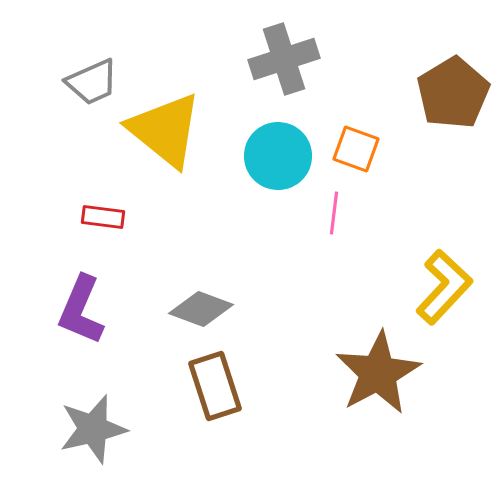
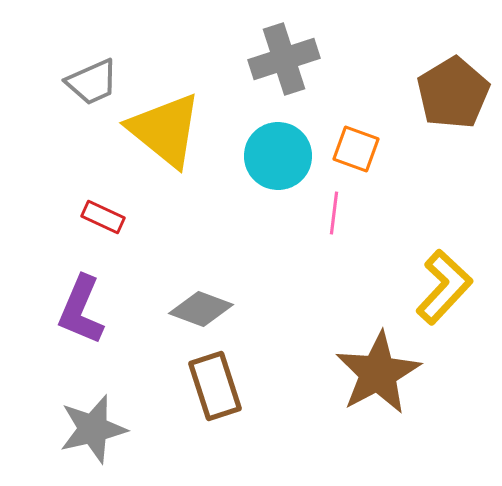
red rectangle: rotated 18 degrees clockwise
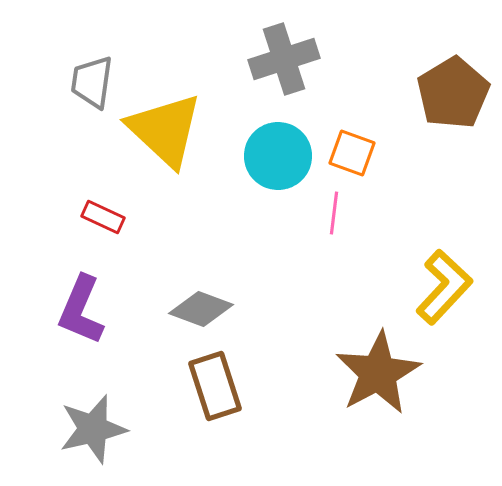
gray trapezoid: rotated 122 degrees clockwise
yellow triangle: rotated 4 degrees clockwise
orange square: moved 4 px left, 4 px down
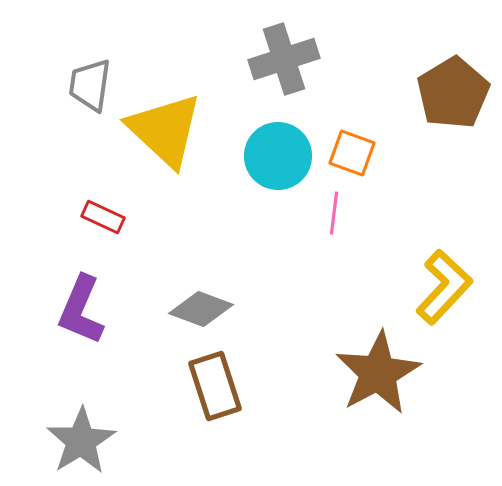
gray trapezoid: moved 2 px left, 3 px down
gray star: moved 12 px left, 12 px down; rotated 18 degrees counterclockwise
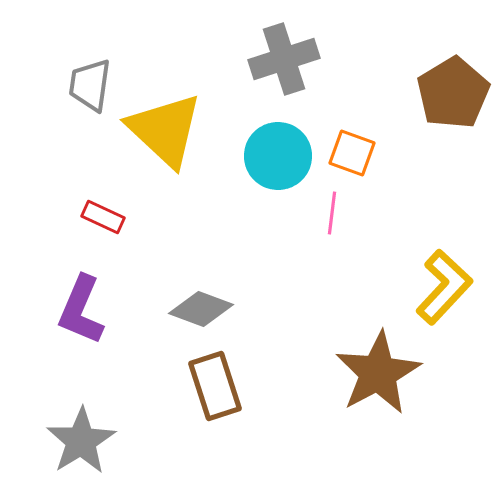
pink line: moved 2 px left
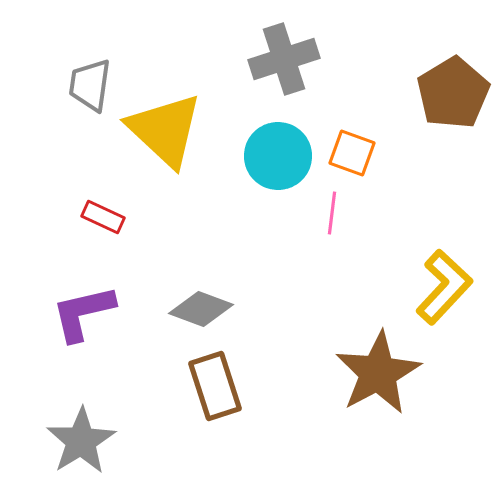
purple L-shape: moved 2 px right, 3 px down; rotated 54 degrees clockwise
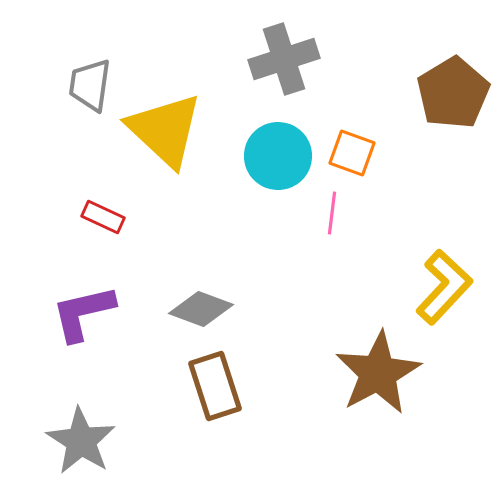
gray star: rotated 8 degrees counterclockwise
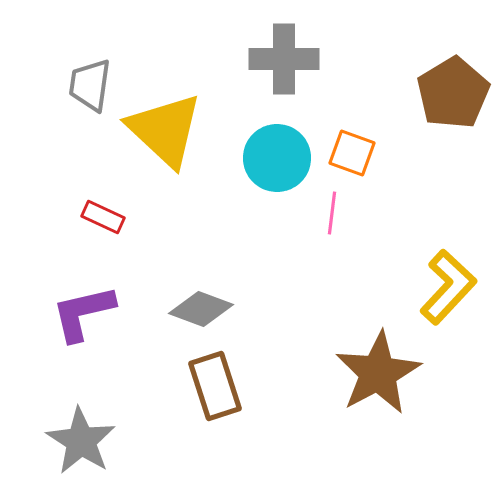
gray cross: rotated 18 degrees clockwise
cyan circle: moved 1 px left, 2 px down
yellow L-shape: moved 4 px right
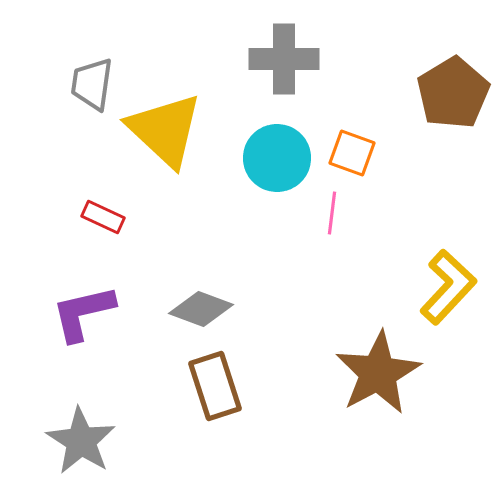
gray trapezoid: moved 2 px right, 1 px up
